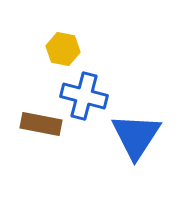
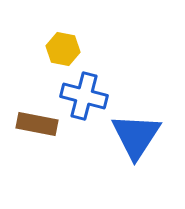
brown rectangle: moved 4 px left
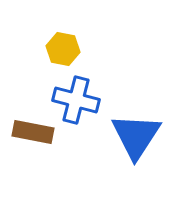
blue cross: moved 8 px left, 4 px down
brown rectangle: moved 4 px left, 8 px down
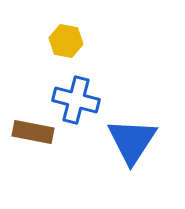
yellow hexagon: moved 3 px right, 8 px up
blue triangle: moved 4 px left, 5 px down
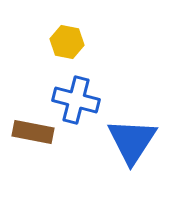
yellow hexagon: moved 1 px right, 1 px down
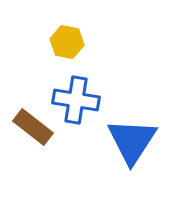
blue cross: rotated 6 degrees counterclockwise
brown rectangle: moved 5 px up; rotated 27 degrees clockwise
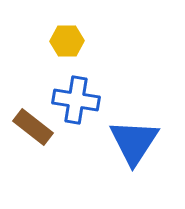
yellow hexagon: moved 1 px up; rotated 12 degrees counterclockwise
blue triangle: moved 2 px right, 1 px down
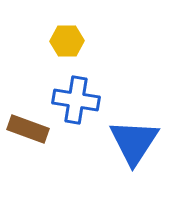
brown rectangle: moved 5 px left, 2 px down; rotated 18 degrees counterclockwise
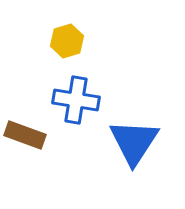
yellow hexagon: rotated 16 degrees counterclockwise
brown rectangle: moved 3 px left, 6 px down
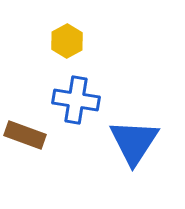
yellow hexagon: rotated 12 degrees counterclockwise
